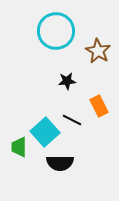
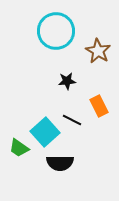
green trapezoid: moved 1 px down; rotated 55 degrees counterclockwise
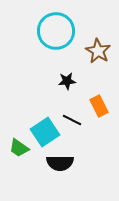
cyan square: rotated 8 degrees clockwise
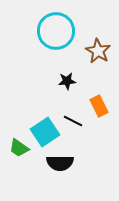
black line: moved 1 px right, 1 px down
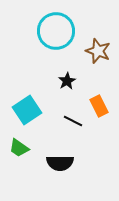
brown star: rotated 10 degrees counterclockwise
black star: rotated 24 degrees counterclockwise
cyan square: moved 18 px left, 22 px up
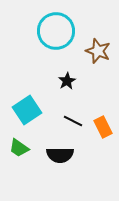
orange rectangle: moved 4 px right, 21 px down
black semicircle: moved 8 px up
